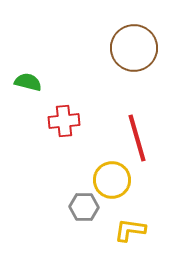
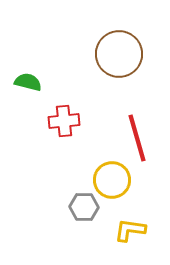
brown circle: moved 15 px left, 6 px down
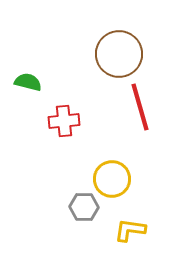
red line: moved 3 px right, 31 px up
yellow circle: moved 1 px up
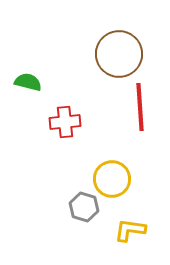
red line: rotated 12 degrees clockwise
red cross: moved 1 px right, 1 px down
gray hexagon: rotated 16 degrees clockwise
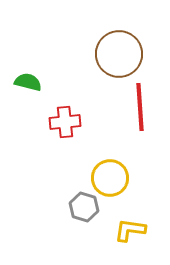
yellow circle: moved 2 px left, 1 px up
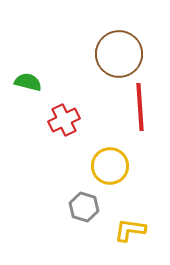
red cross: moved 1 px left, 2 px up; rotated 20 degrees counterclockwise
yellow circle: moved 12 px up
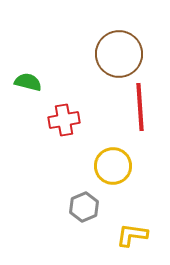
red cross: rotated 16 degrees clockwise
yellow circle: moved 3 px right
gray hexagon: rotated 20 degrees clockwise
yellow L-shape: moved 2 px right, 5 px down
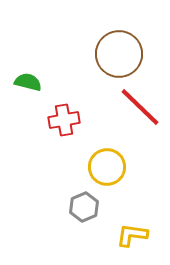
red line: rotated 42 degrees counterclockwise
yellow circle: moved 6 px left, 1 px down
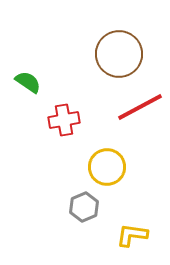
green semicircle: rotated 20 degrees clockwise
red line: rotated 72 degrees counterclockwise
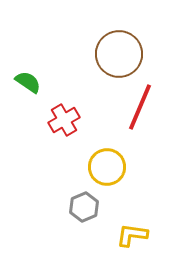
red line: rotated 39 degrees counterclockwise
red cross: rotated 20 degrees counterclockwise
